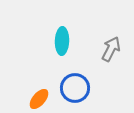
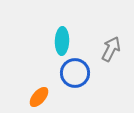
blue circle: moved 15 px up
orange ellipse: moved 2 px up
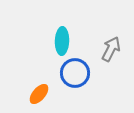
orange ellipse: moved 3 px up
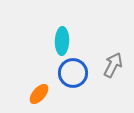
gray arrow: moved 2 px right, 16 px down
blue circle: moved 2 px left
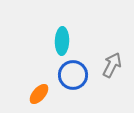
gray arrow: moved 1 px left
blue circle: moved 2 px down
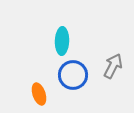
gray arrow: moved 1 px right, 1 px down
orange ellipse: rotated 60 degrees counterclockwise
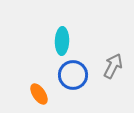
orange ellipse: rotated 15 degrees counterclockwise
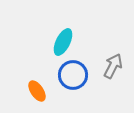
cyan ellipse: moved 1 px right, 1 px down; rotated 24 degrees clockwise
orange ellipse: moved 2 px left, 3 px up
